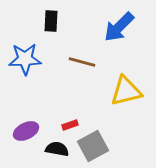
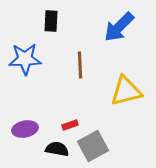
brown line: moved 2 px left, 3 px down; rotated 72 degrees clockwise
purple ellipse: moved 1 px left, 2 px up; rotated 15 degrees clockwise
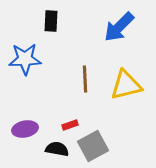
brown line: moved 5 px right, 14 px down
yellow triangle: moved 6 px up
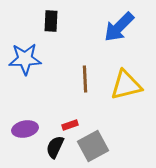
black semicircle: moved 2 px left, 2 px up; rotated 75 degrees counterclockwise
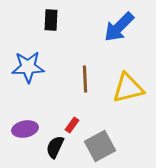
black rectangle: moved 1 px up
blue star: moved 3 px right, 8 px down
yellow triangle: moved 2 px right, 3 px down
red rectangle: moved 2 px right; rotated 35 degrees counterclockwise
gray square: moved 7 px right
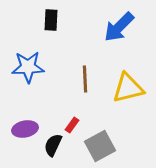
black semicircle: moved 2 px left, 2 px up
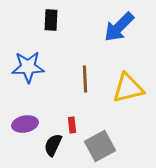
red rectangle: rotated 42 degrees counterclockwise
purple ellipse: moved 5 px up
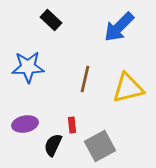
black rectangle: rotated 50 degrees counterclockwise
brown line: rotated 16 degrees clockwise
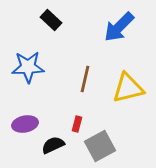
red rectangle: moved 5 px right, 1 px up; rotated 21 degrees clockwise
black semicircle: rotated 40 degrees clockwise
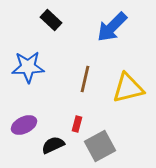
blue arrow: moved 7 px left
purple ellipse: moved 1 px left, 1 px down; rotated 15 degrees counterclockwise
